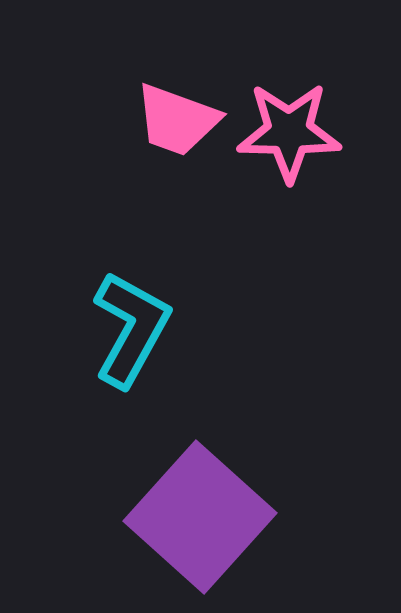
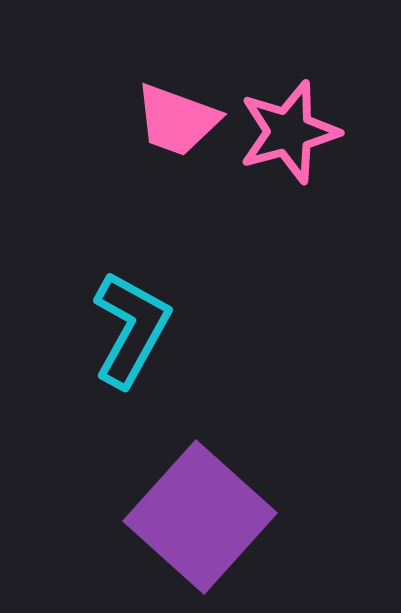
pink star: rotated 16 degrees counterclockwise
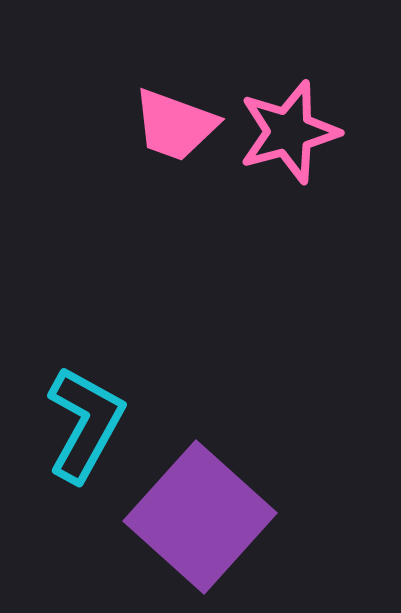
pink trapezoid: moved 2 px left, 5 px down
cyan L-shape: moved 46 px left, 95 px down
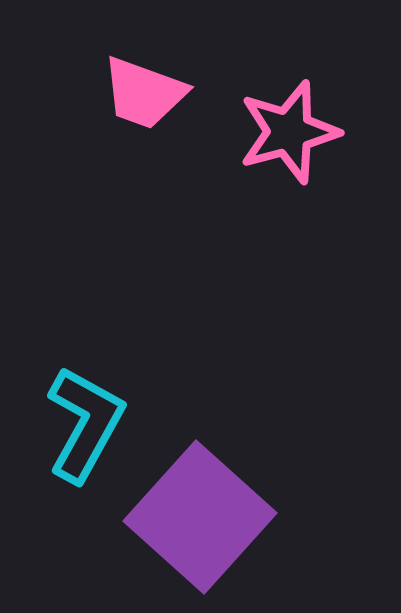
pink trapezoid: moved 31 px left, 32 px up
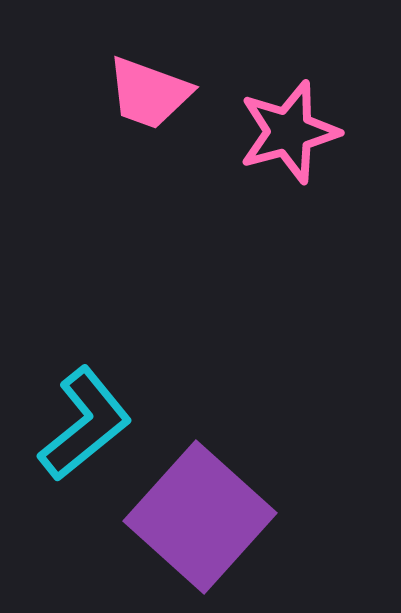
pink trapezoid: moved 5 px right
cyan L-shape: rotated 22 degrees clockwise
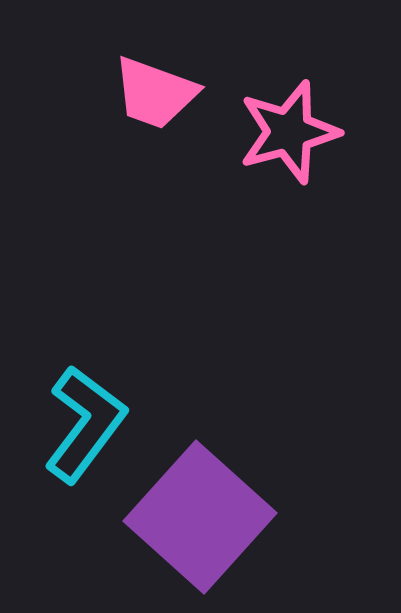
pink trapezoid: moved 6 px right
cyan L-shape: rotated 14 degrees counterclockwise
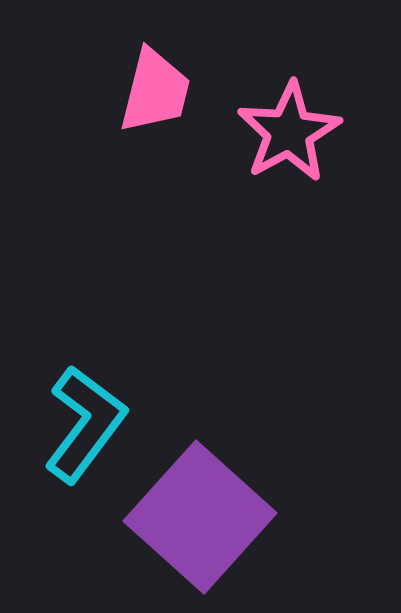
pink trapezoid: moved 2 px up; rotated 96 degrees counterclockwise
pink star: rotated 14 degrees counterclockwise
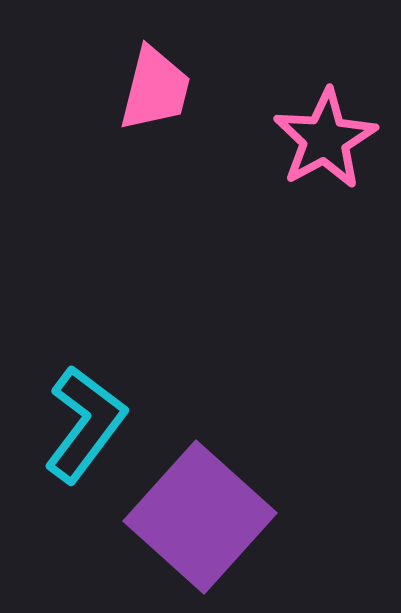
pink trapezoid: moved 2 px up
pink star: moved 36 px right, 7 px down
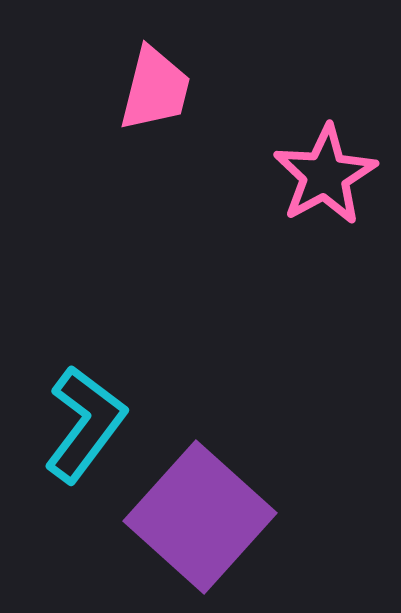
pink star: moved 36 px down
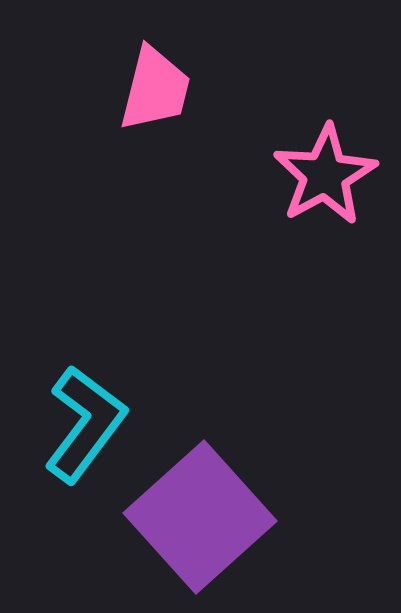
purple square: rotated 6 degrees clockwise
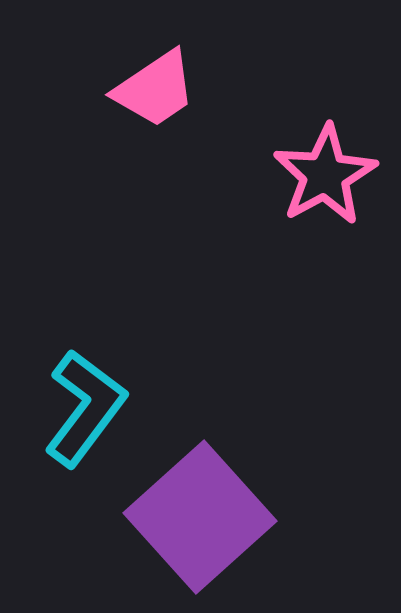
pink trapezoid: rotated 42 degrees clockwise
cyan L-shape: moved 16 px up
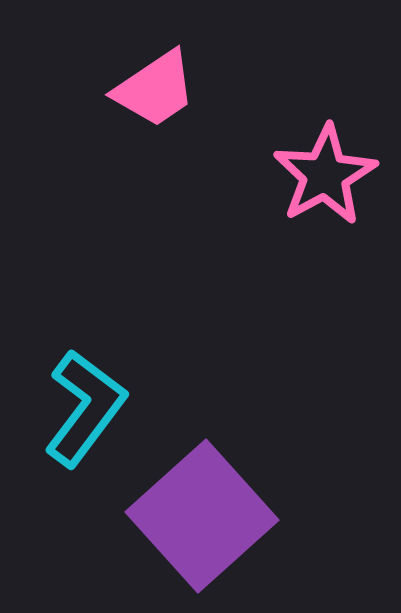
purple square: moved 2 px right, 1 px up
